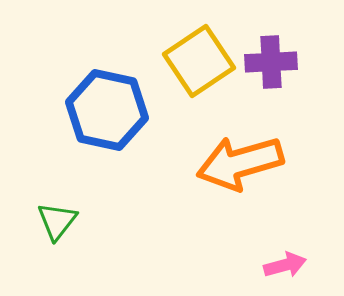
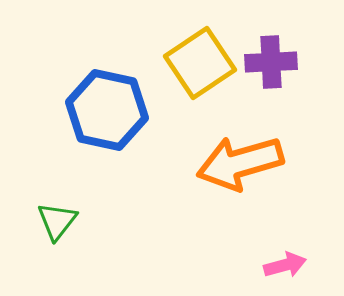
yellow square: moved 1 px right, 2 px down
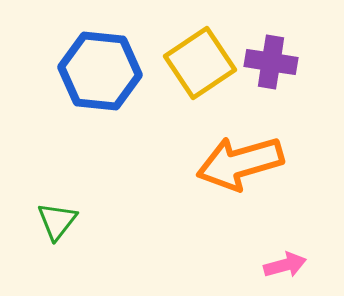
purple cross: rotated 12 degrees clockwise
blue hexagon: moved 7 px left, 39 px up; rotated 6 degrees counterclockwise
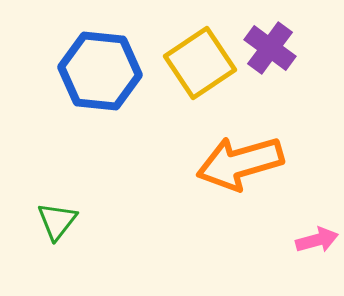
purple cross: moved 1 px left, 14 px up; rotated 27 degrees clockwise
pink arrow: moved 32 px right, 25 px up
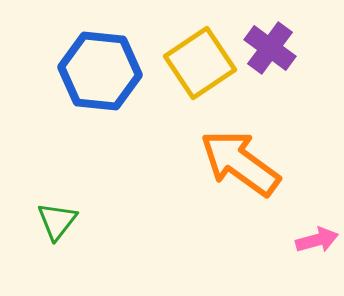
orange arrow: rotated 52 degrees clockwise
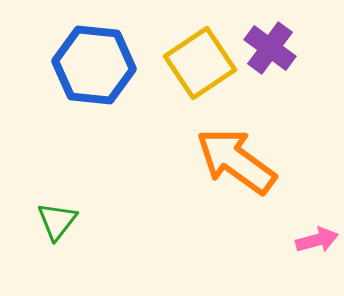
blue hexagon: moved 6 px left, 6 px up
orange arrow: moved 4 px left, 2 px up
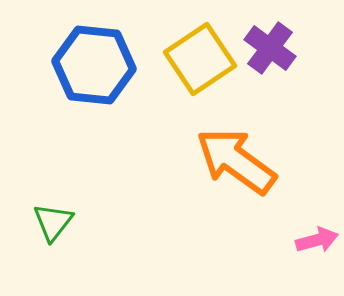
yellow square: moved 4 px up
green triangle: moved 4 px left, 1 px down
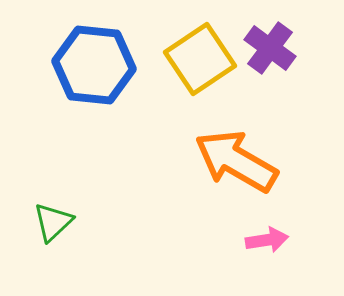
orange arrow: rotated 6 degrees counterclockwise
green triangle: rotated 9 degrees clockwise
pink arrow: moved 50 px left; rotated 6 degrees clockwise
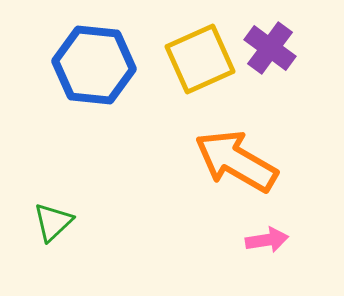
yellow square: rotated 10 degrees clockwise
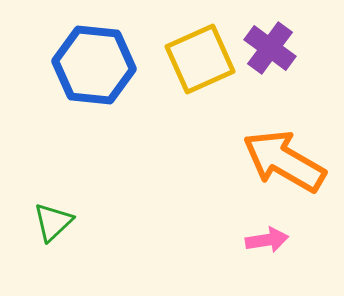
orange arrow: moved 48 px right
